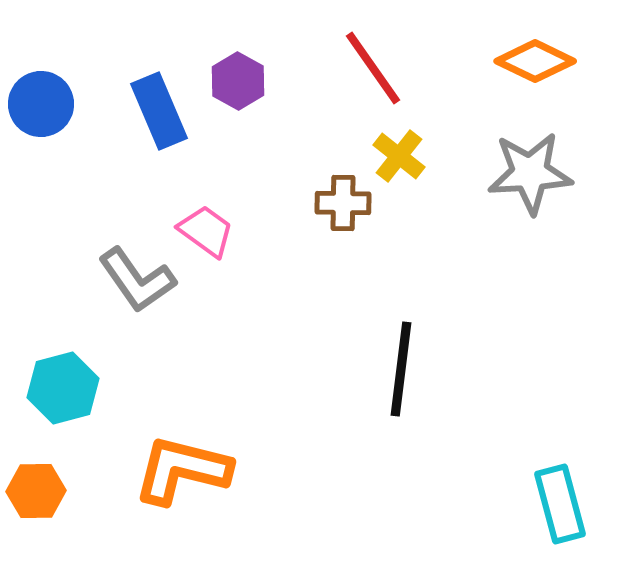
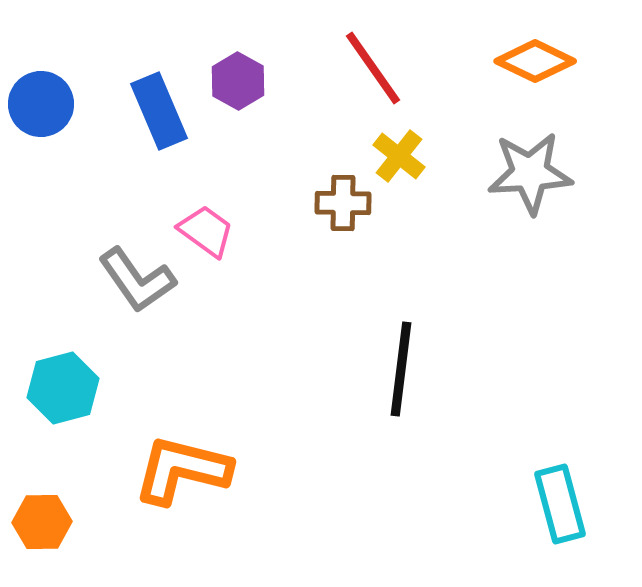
orange hexagon: moved 6 px right, 31 px down
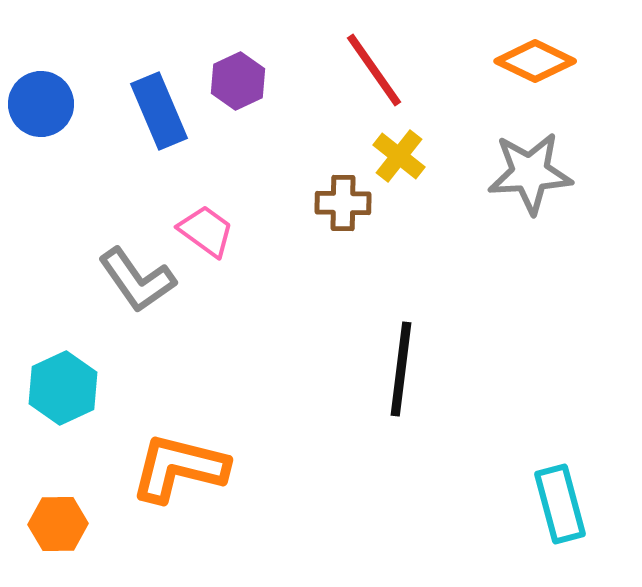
red line: moved 1 px right, 2 px down
purple hexagon: rotated 6 degrees clockwise
cyan hexagon: rotated 10 degrees counterclockwise
orange L-shape: moved 3 px left, 2 px up
orange hexagon: moved 16 px right, 2 px down
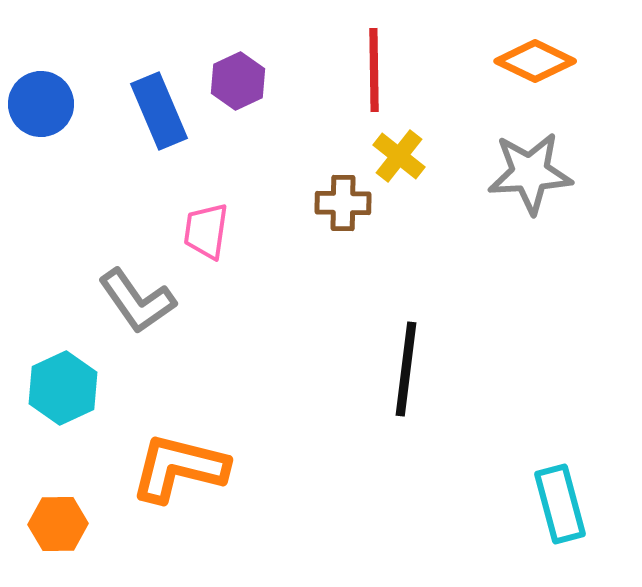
red line: rotated 34 degrees clockwise
pink trapezoid: rotated 118 degrees counterclockwise
gray L-shape: moved 21 px down
black line: moved 5 px right
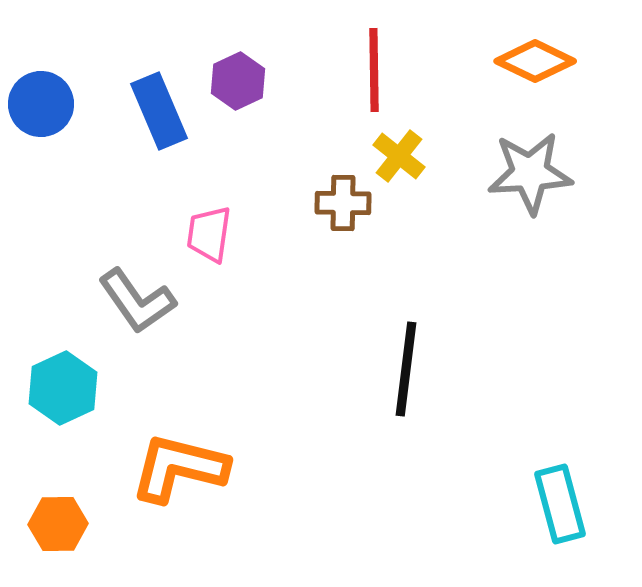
pink trapezoid: moved 3 px right, 3 px down
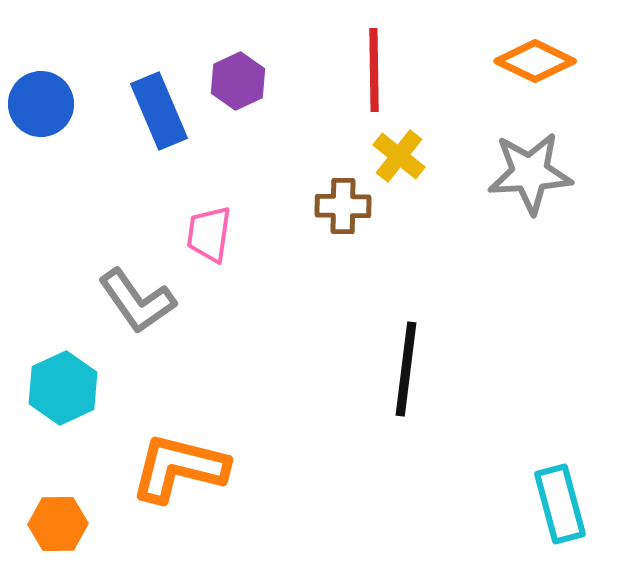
brown cross: moved 3 px down
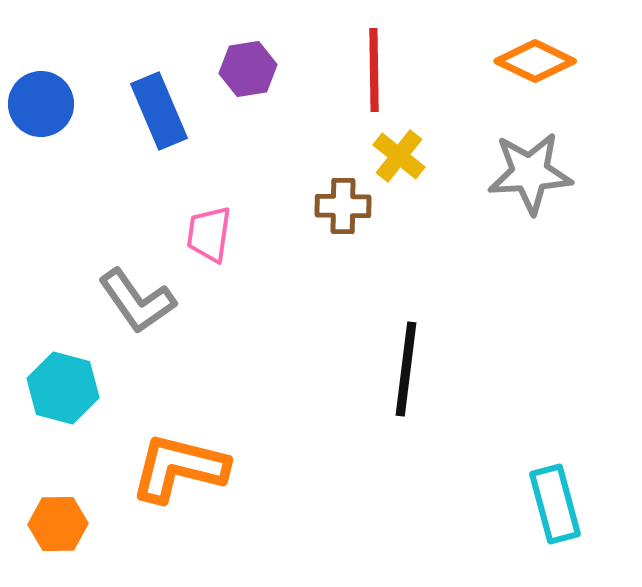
purple hexagon: moved 10 px right, 12 px up; rotated 16 degrees clockwise
cyan hexagon: rotated 20 degrees counterclockwise
cyan rectangle: moved 5 px left
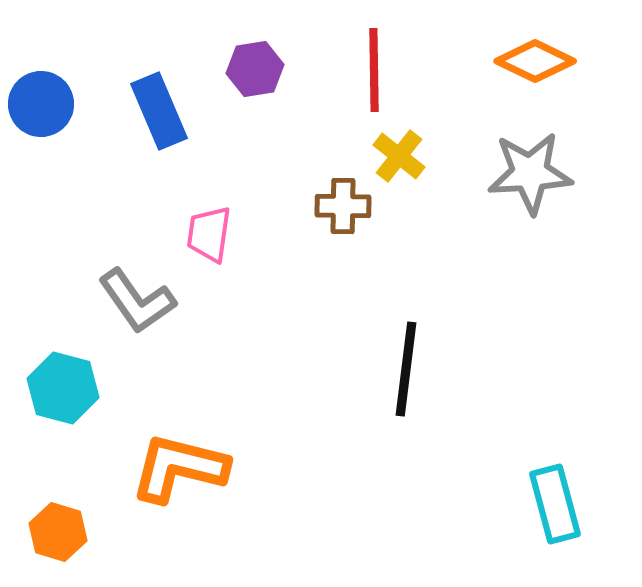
purple hexagon: moved 7 px right
orange hexagon: moved 8 px down; rotated 18 degrees clockwise
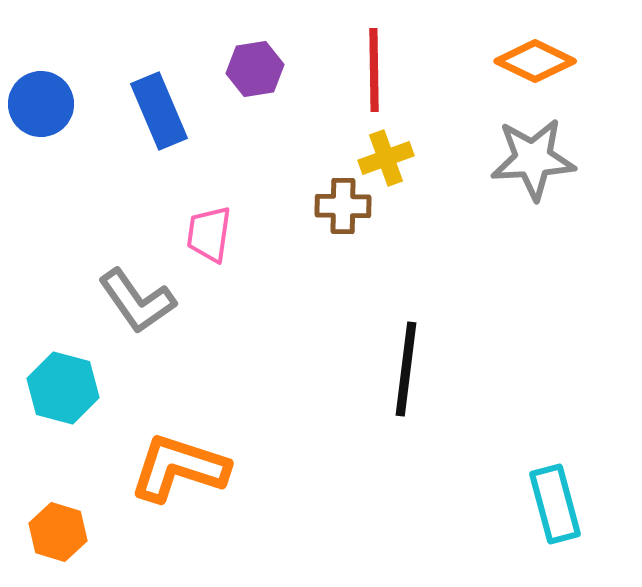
yellow cross: moved 13 px left, 2 px down; rotated 32 degrees clockwise
gray star: moved 3 px right, 14 px up
orange L-shape: rotated 4 degrees clockwise
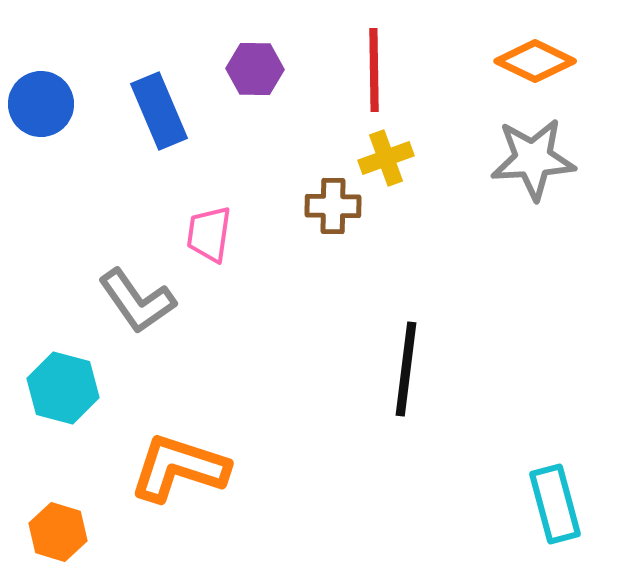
purple hexagon: rotated 10 degrees clockwise
brown cross: moved 10 px left
